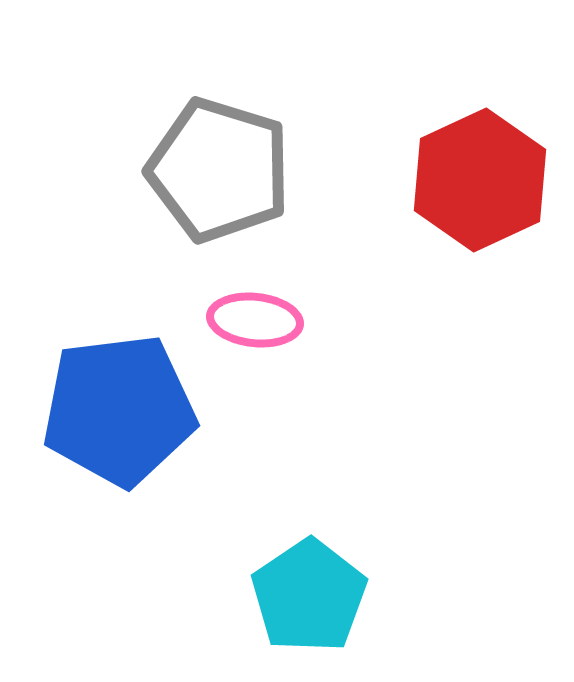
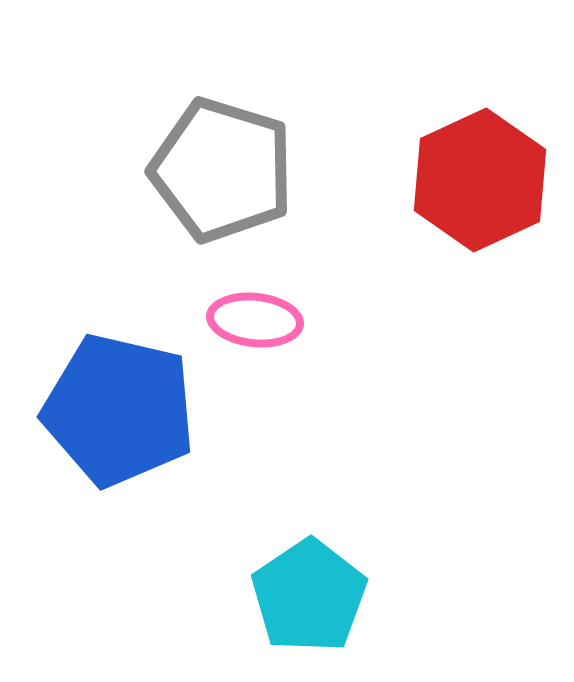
gray pentagon: moved 3 px right
blue pentagon: rotated 20 degrees clockwise
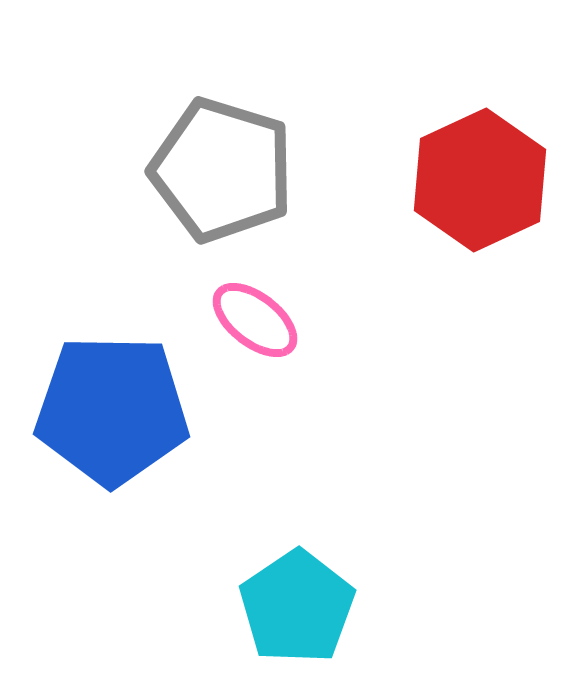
pink ellipse: rotated 32 degrees clockwise
blue pentagon: moved 7 px left; rotated 12 degrees counterclockwise
cyan pentagon: moved 12 px left, 11 px down
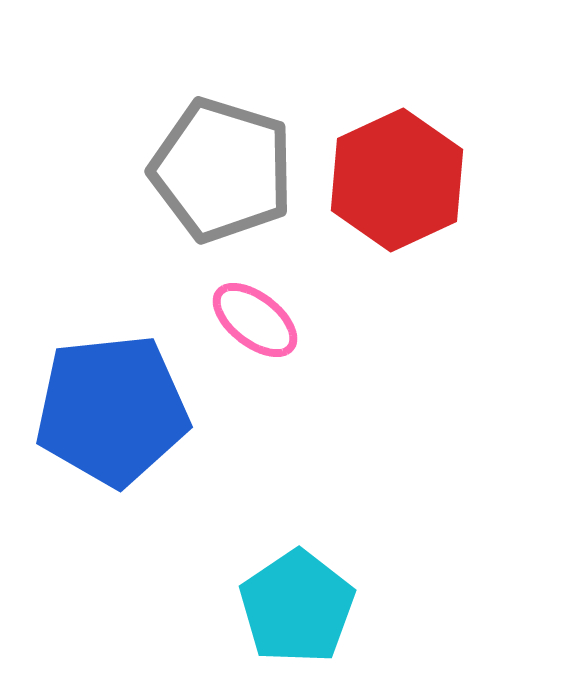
red hexagon: moved 83 px left
blue pentagon: rotated 7 degrees counterclockwise
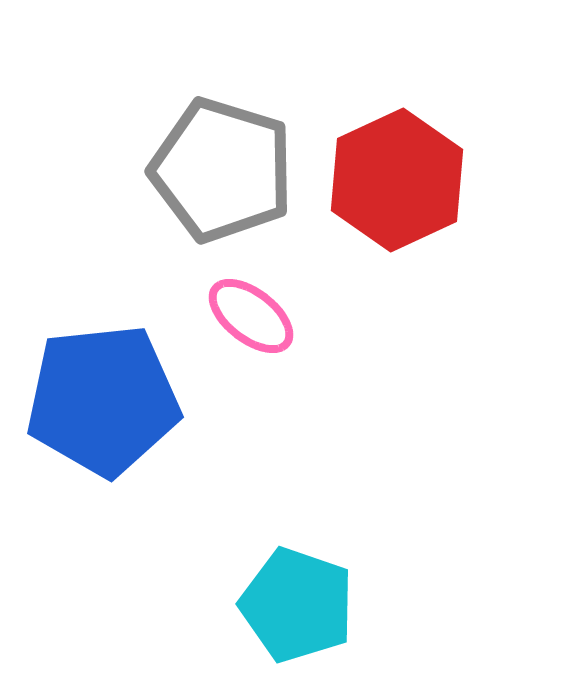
pink ellipse: moved 4 px left, 4 px up
blue pentagon: moved 9 px left, 10 px up
cyan pentagon: moved 2 px up; rotated 19 degrees counterclockwise
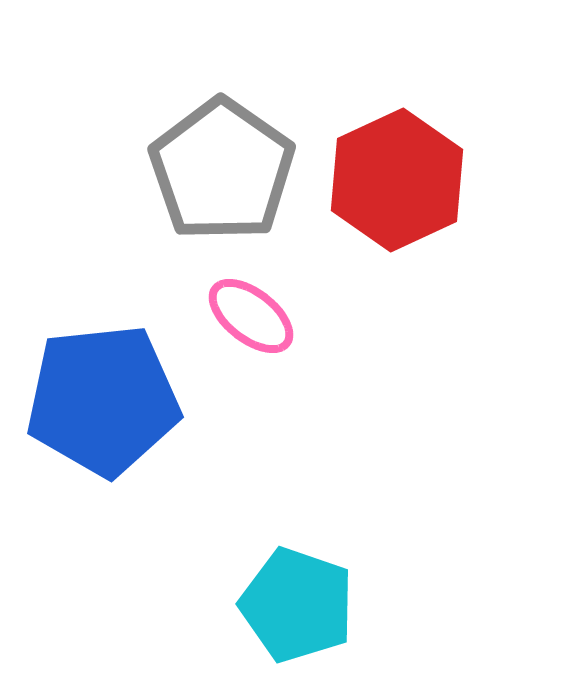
gray pentagon: rotated 18 degrees clockwise
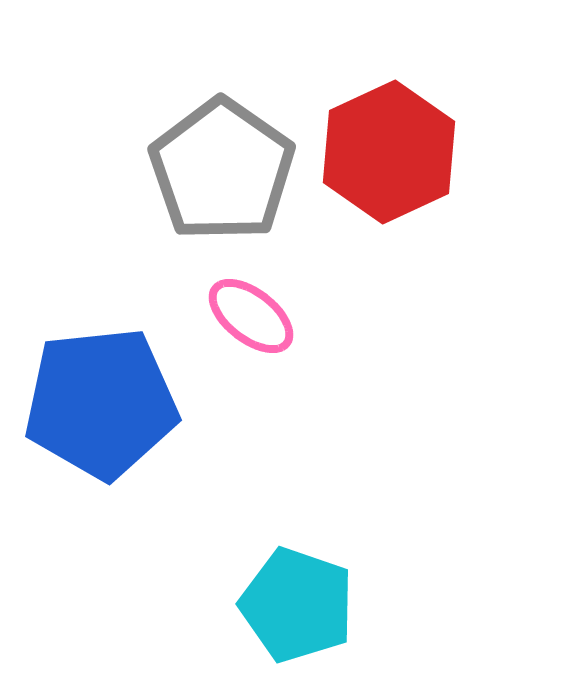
red hexagon: moved 8 px left, 28 px up
blue pentagon: moved 2 px left, 3 px down
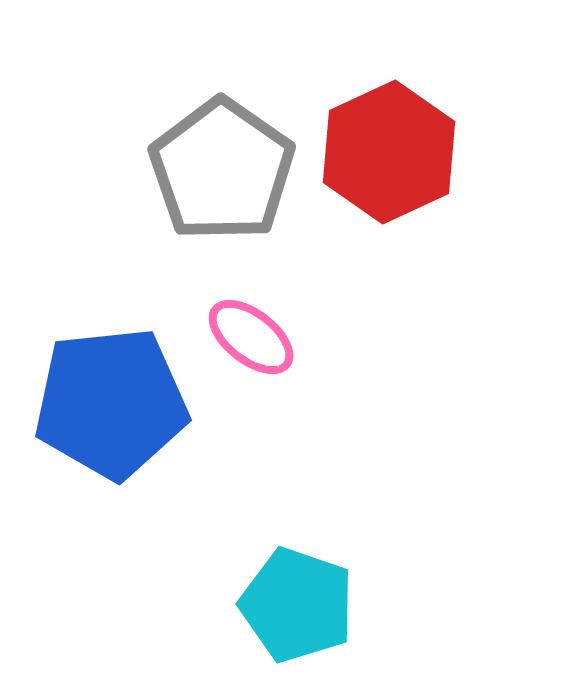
pink ellipse: moved 21 px down
blue pentagon: moved 10 px right
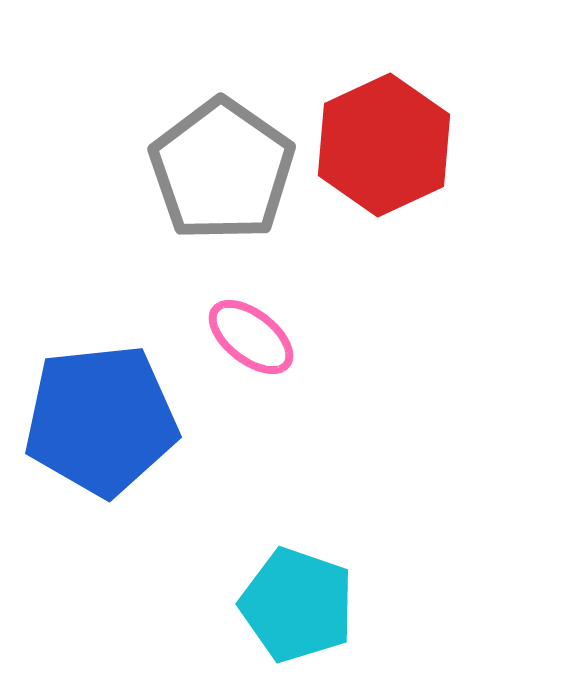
red hexagon: moved 5 px left, 7 px up
blue pentagon: moved 10 px left, 17 px down
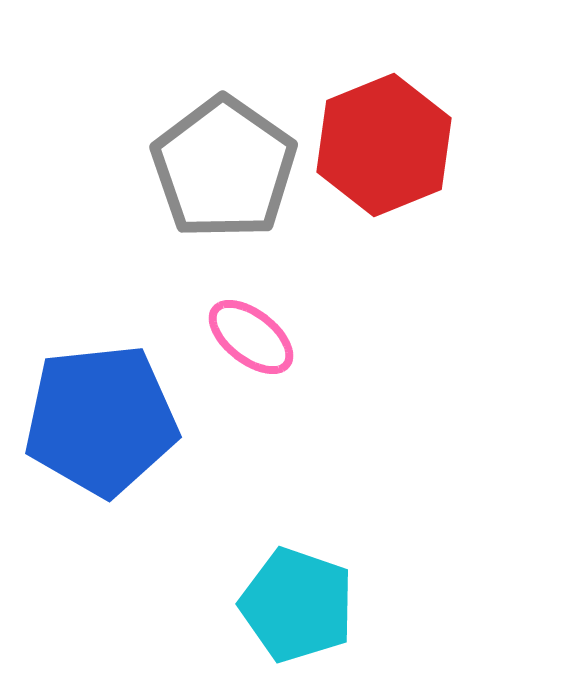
red hexagon: rotated 3 degrees clockwise
gray pentagon: moved 2 px right, 2 px up
